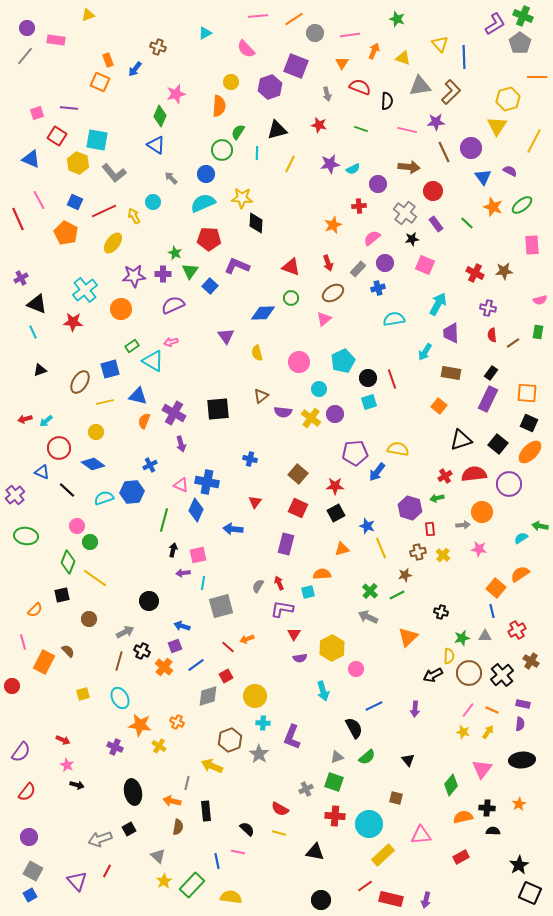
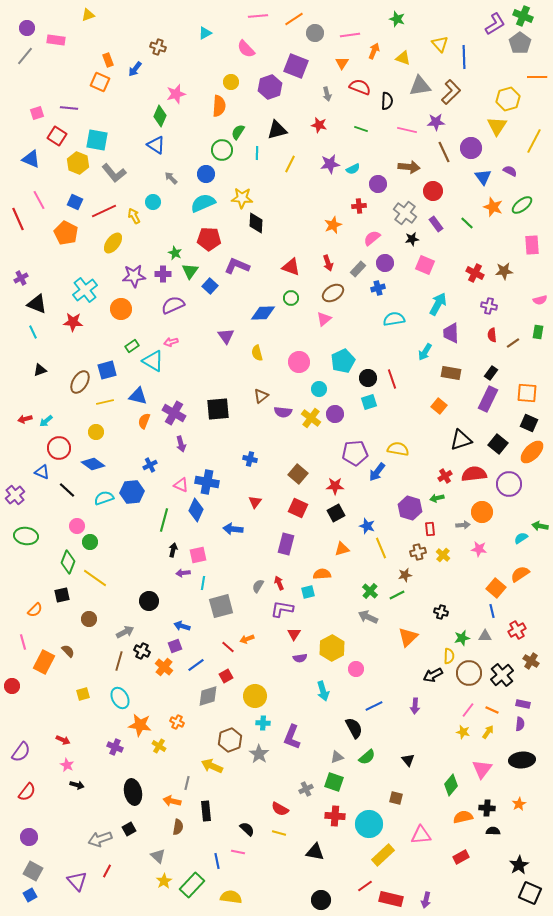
purple cross at (488, 308): moved 1 px right, 2 px up
blue square at (110, 369): moved 3 px left, 1 px down
orange ellipse at (530, 452): moved 2 px right
purple arrow at (415, 709): moved 3 px up
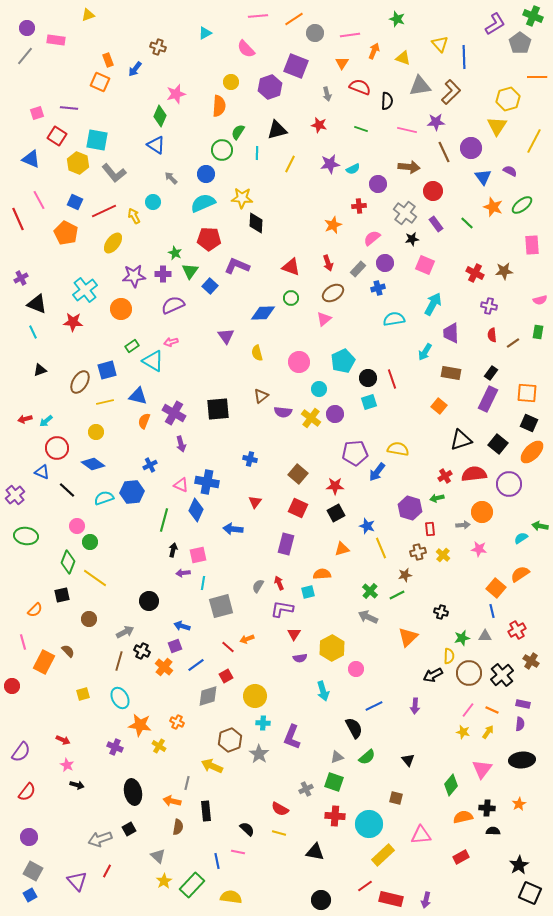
green cross at (523, 16): moved 10 px right
cyan arrow at (438, 304): moved 5 px left
red circle at (59, 448): moved 2 px left
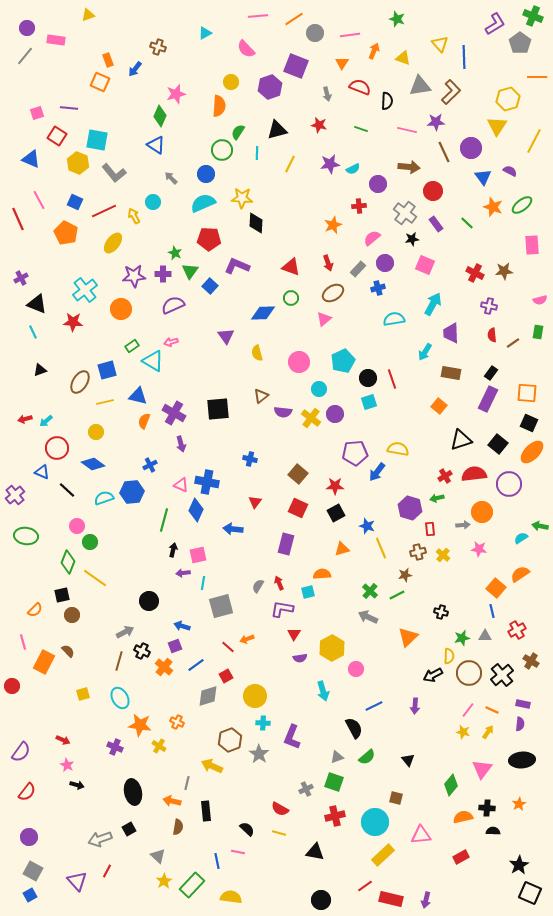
brown circle at (89, 619): moved 17 px left, 4 px up
red cross at (335, 816): rotated 18 degrees counterclockwise
cyan circle at (369, 824): moved 6 px right, 2 px up
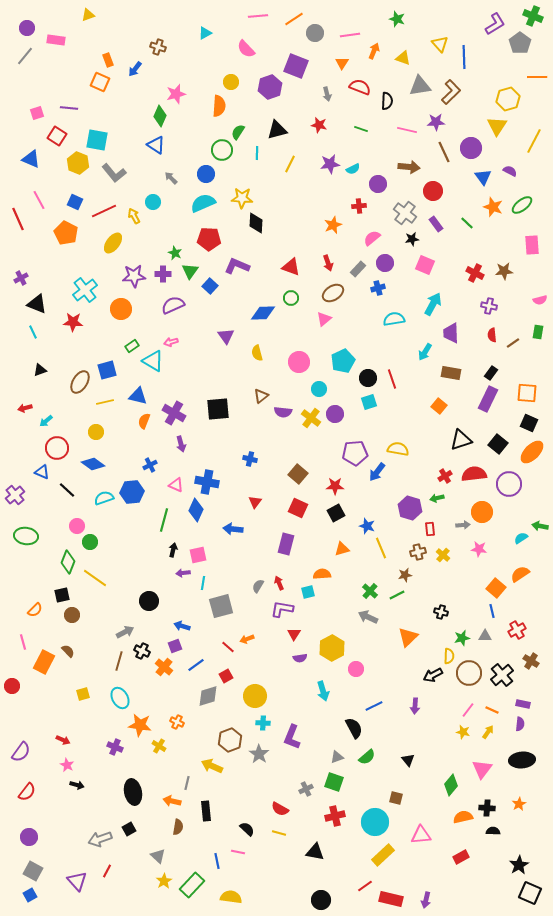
red arrow at (25, 419): moved 11 px up
pink triangle at (181, 485): moved 5 px left
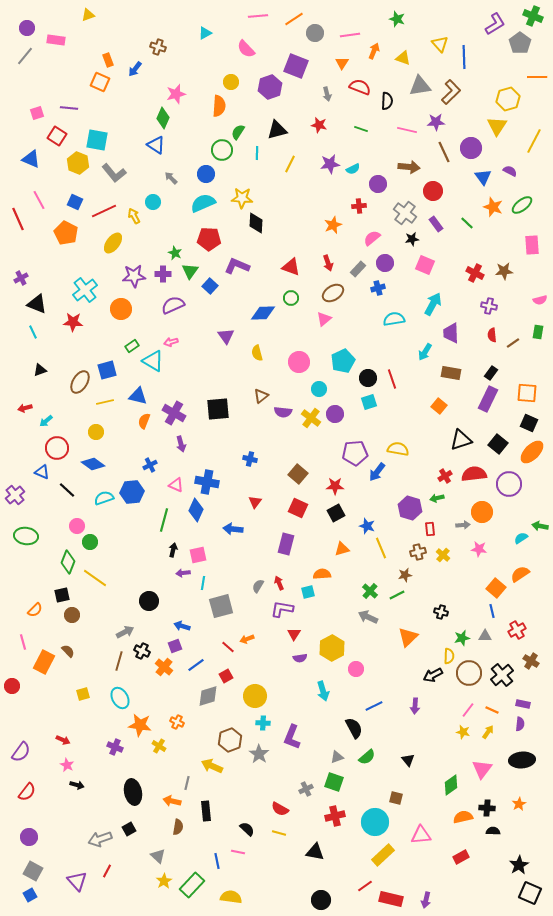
green diamond at (160, 116): moved 3 px right, 2 px down
green diamond at (451, 785): rotated 15 degrees clockwise
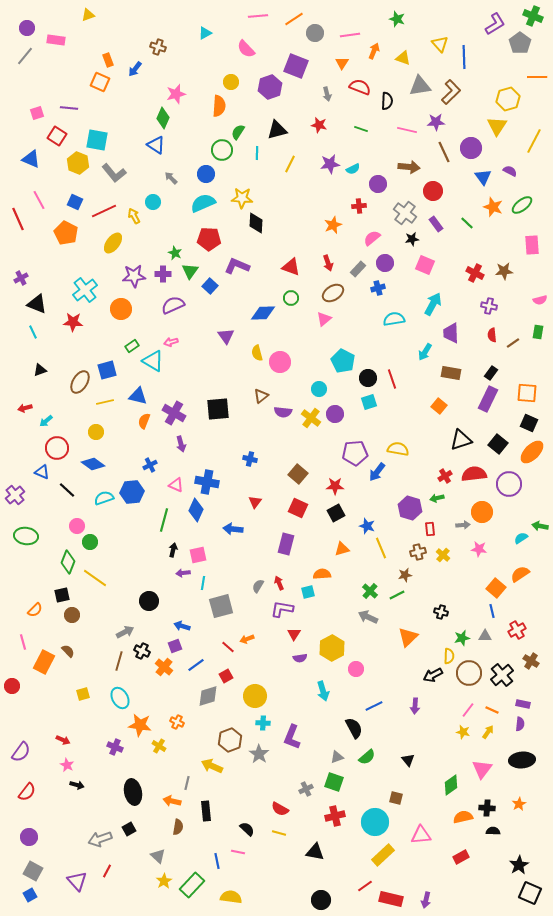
cyan pentagon at (343, 361): rotated 20 degrees counterclockwise
pink circle at (299, 362): moved 19 px left
